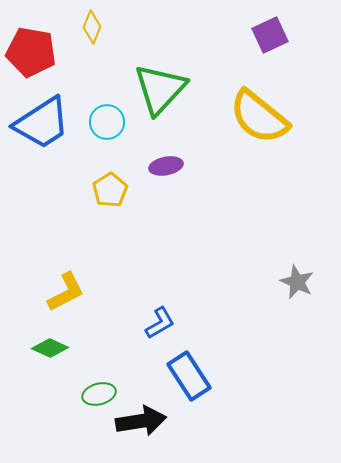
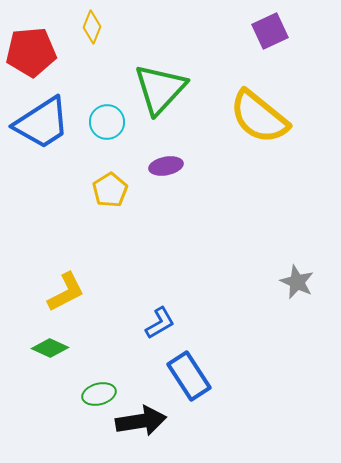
purple square: moved 4 px up
red pentagon: rotated 15 degrees counterclockwise
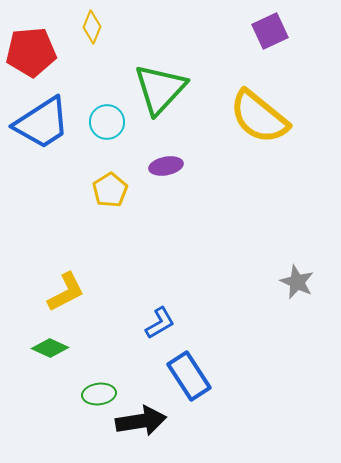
green ellipse: rotated 8 degrees clockwise
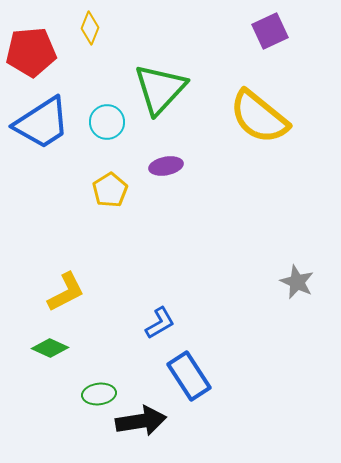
yellow diamond: moved 2 px left, 1 px down
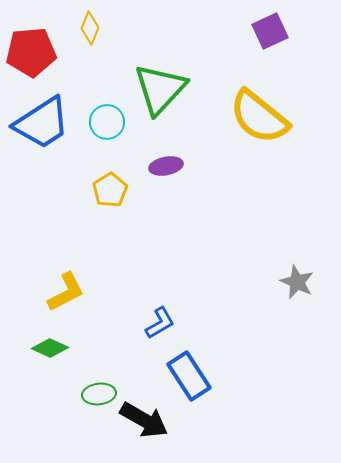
black arrow: moved 3 px right, 1 px up; rotated 39 degrees clockwise
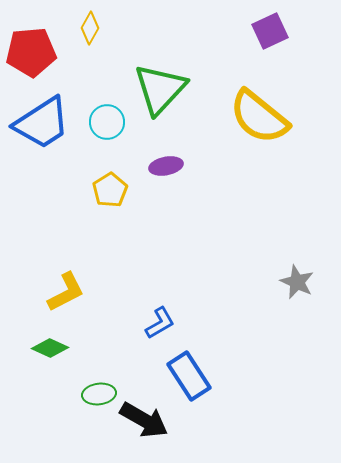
yellow diamond: rotated 8 degrees clockwise
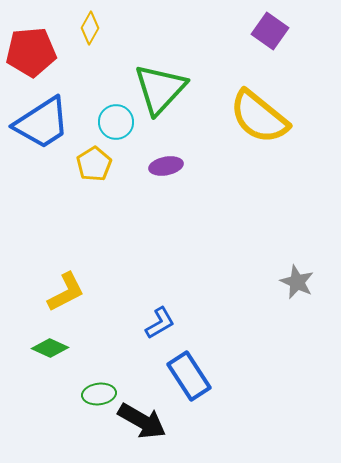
purple square: rotated 30 degrees counterclockwise
cyan circle: moved 9 px right
yellow pentagon: moved 16 px left, 26 px up
black arrow: moved 2 px left, 1 px down
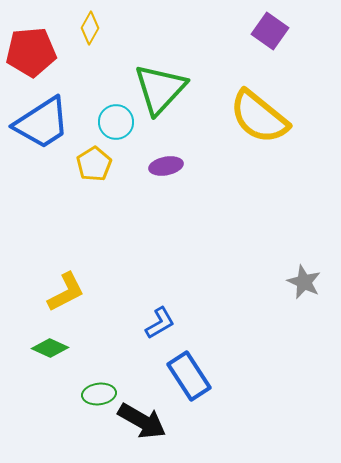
gray star: moved 7 px right
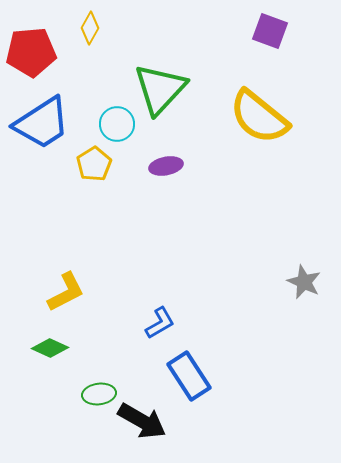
purple square: rotated 15 degrees counterclockwise
cyan circle: moved 1 px right, 2 px down
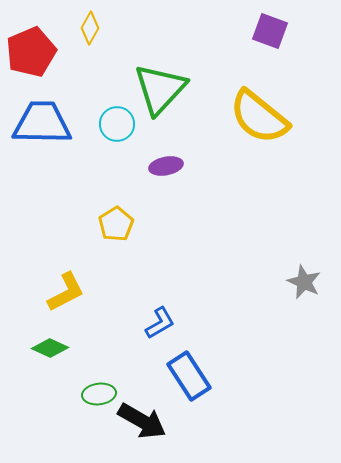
red pentagon: rotated 18 degrees counterclockwise
blue trapezoid: rotated 146 degrees counterclockwise
yellow pentagon: moved 22 px right, 60 px down
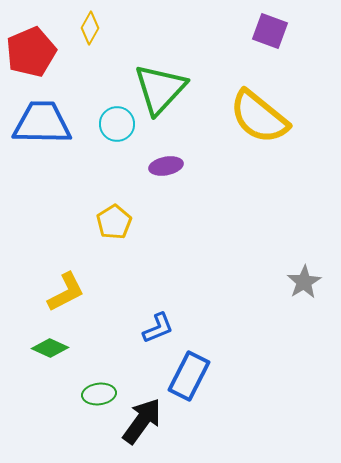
yellow pentagon: moved 2 px left, 2 px up
gray star: rotated 16 degrees clockwise
blue L-shape: moved 2 px left, 5 px down; rotated 8 degrees clockwise
blue rectangle: rotated 60 degrees clockwise
black arrow: rotated 84 degrees counterclockwise
